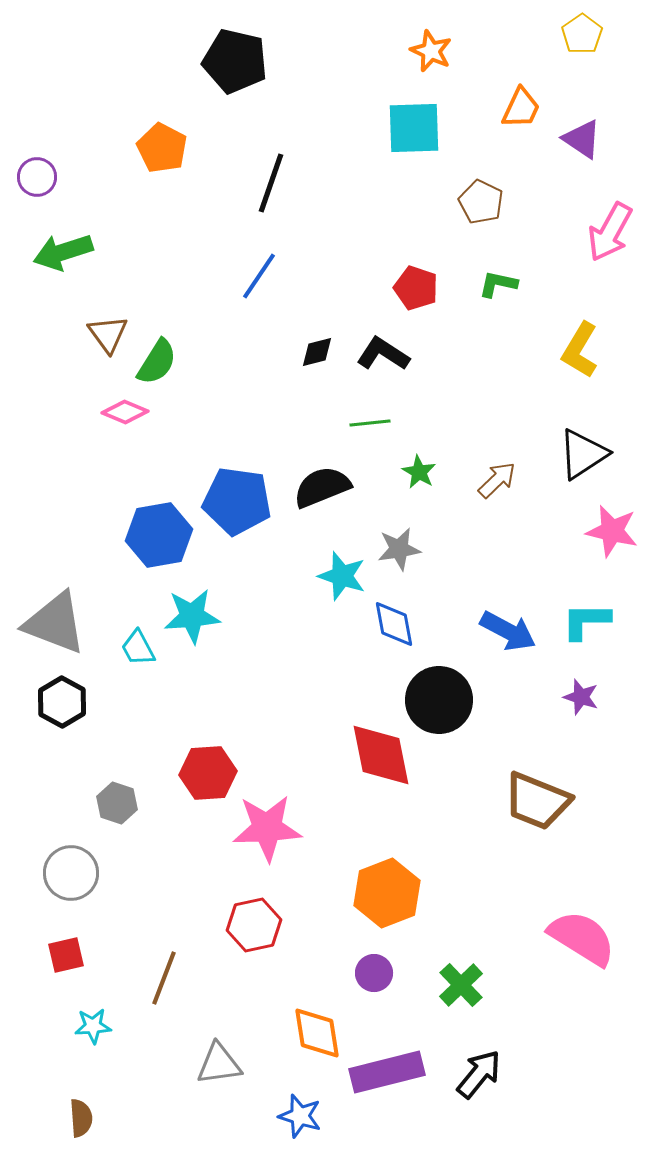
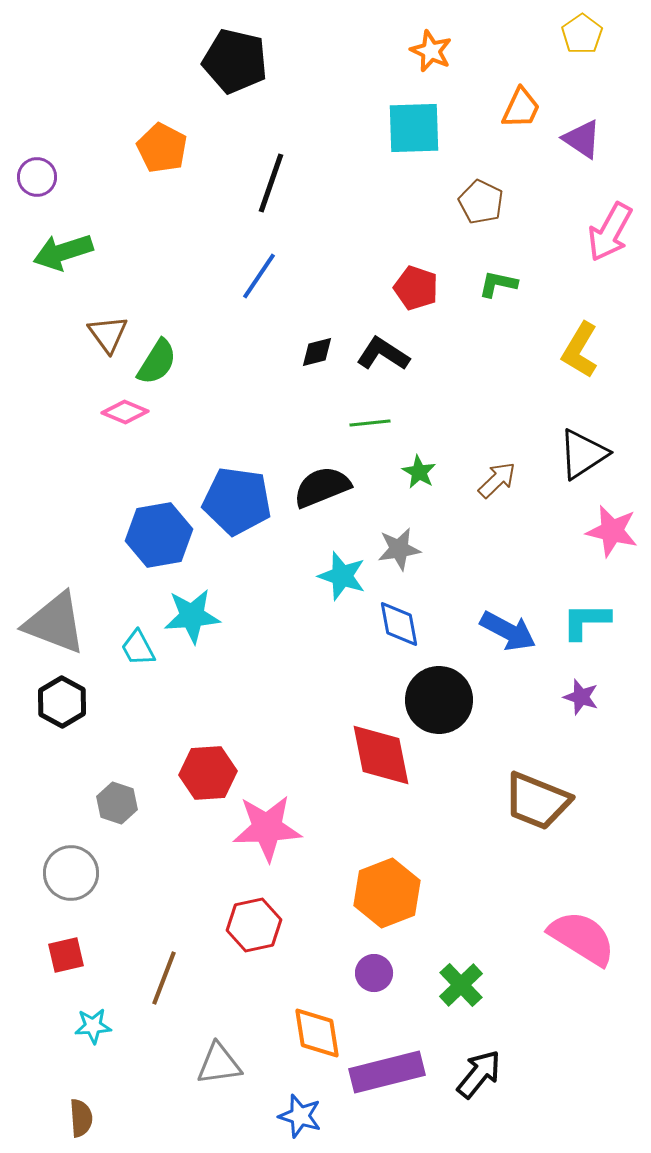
blue diamond at (394, 624): moved 5 px right
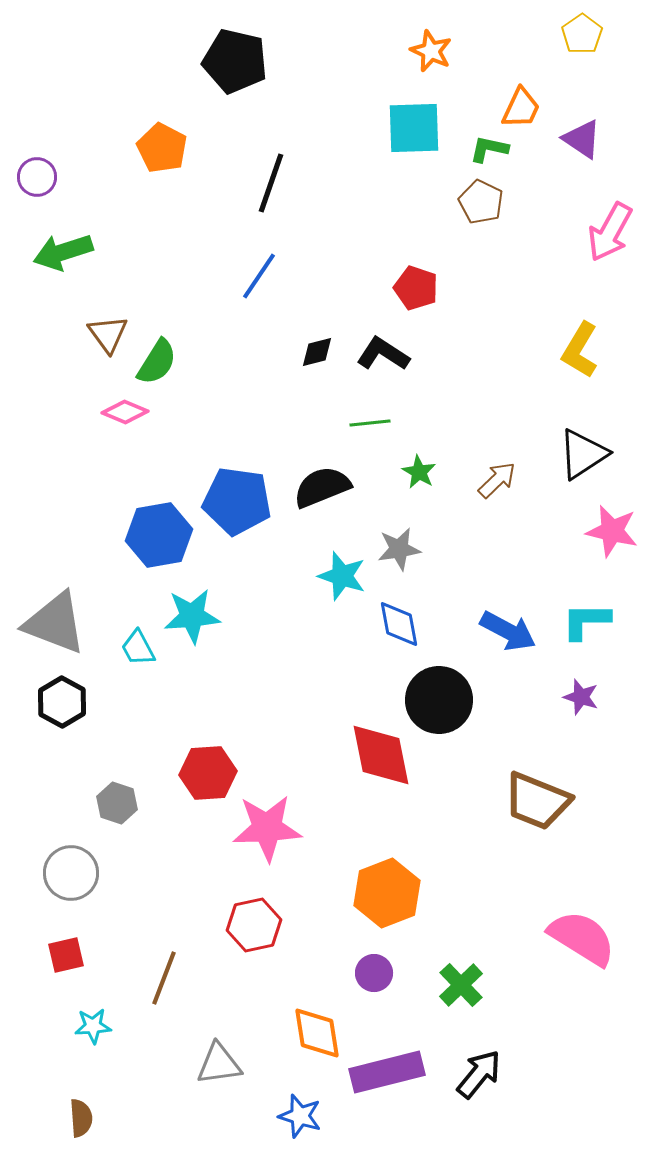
green L-shape at (498, 284): moved 9 px left, 135 px up
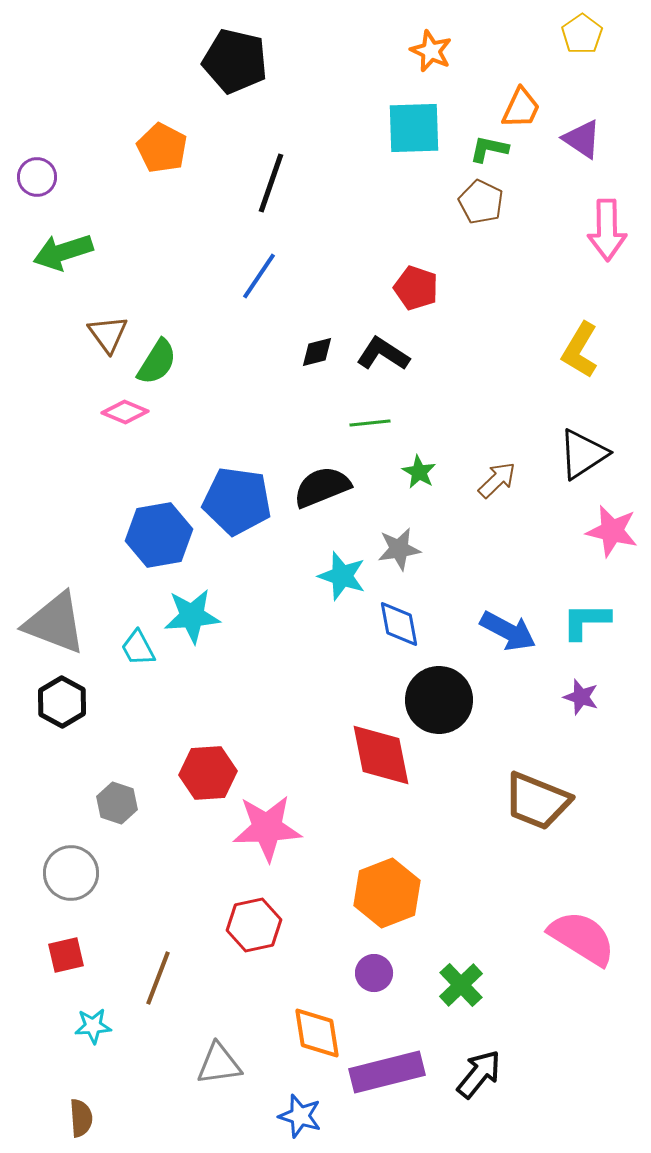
pink arrow at (610, 232): moved 3 px left, 2 px up; rotated 30 degrees counterclockwise
brown line at (164, 978): moved 6 px left
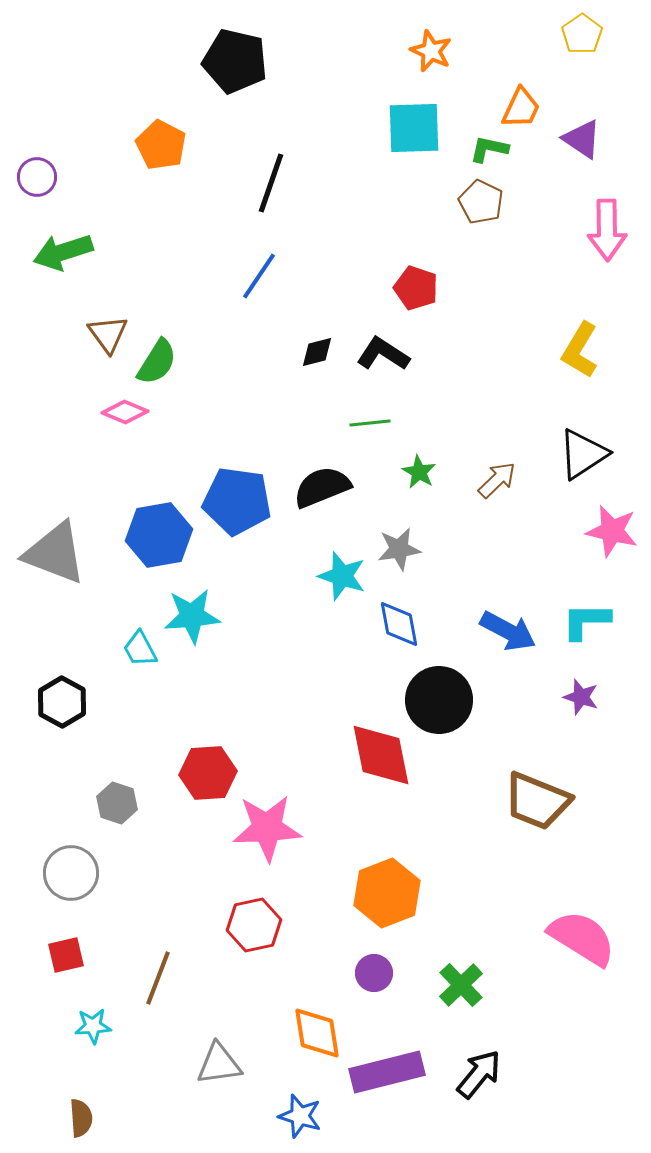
orange pentagon at (162, 148): moved 1 px left, 3 px up
gray triangle at (55, 623): moved 70 px up
cyan trapezoid at (138, 648): moved 2 px right, 1 px down
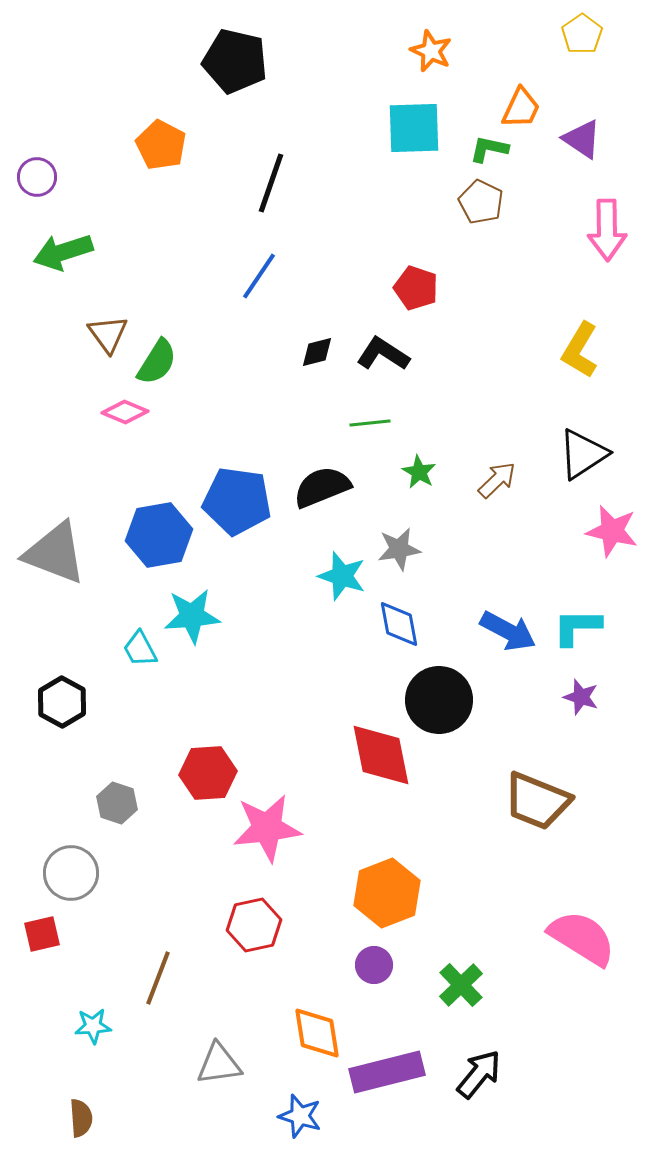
cyan L-shape at (586, 621): moved 9 px left, 6 px down
pink star at (267, 828): rotated 4 degrees counterclockwise
red square at (66, 955): moved 24 px left, 21 px up
purple circle at (374, 973): moved 8 px up
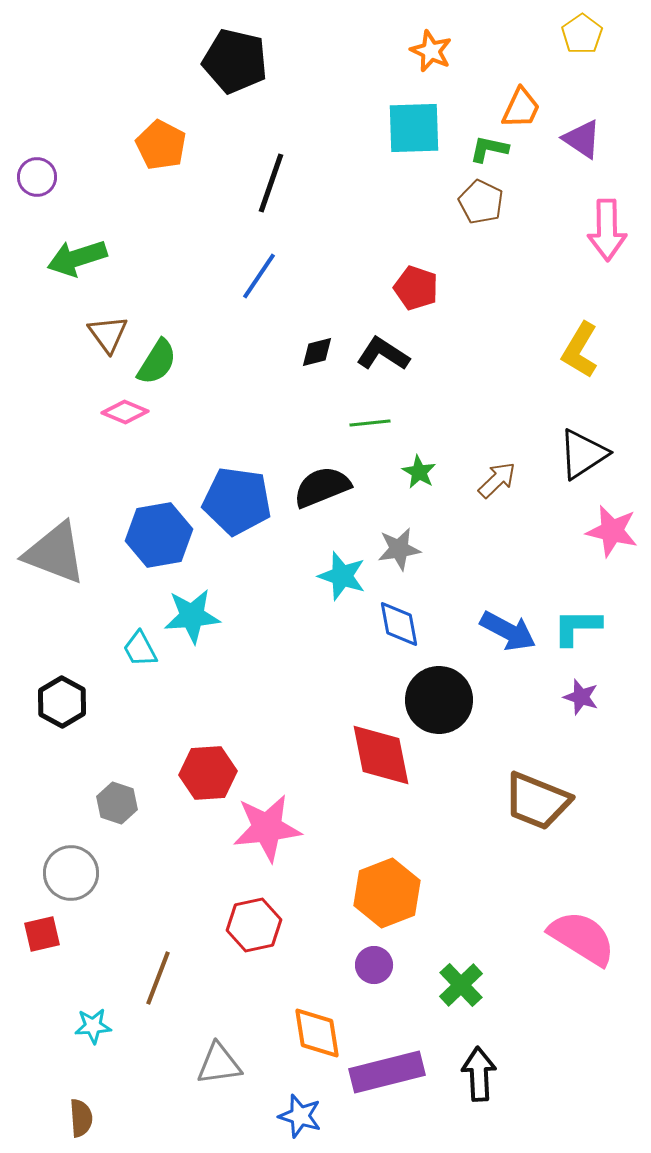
green arrow at (63, 252): moved 14 px right, 6 px down
black arrow at (479, 1074): rotated 42 degrees counterclockwise
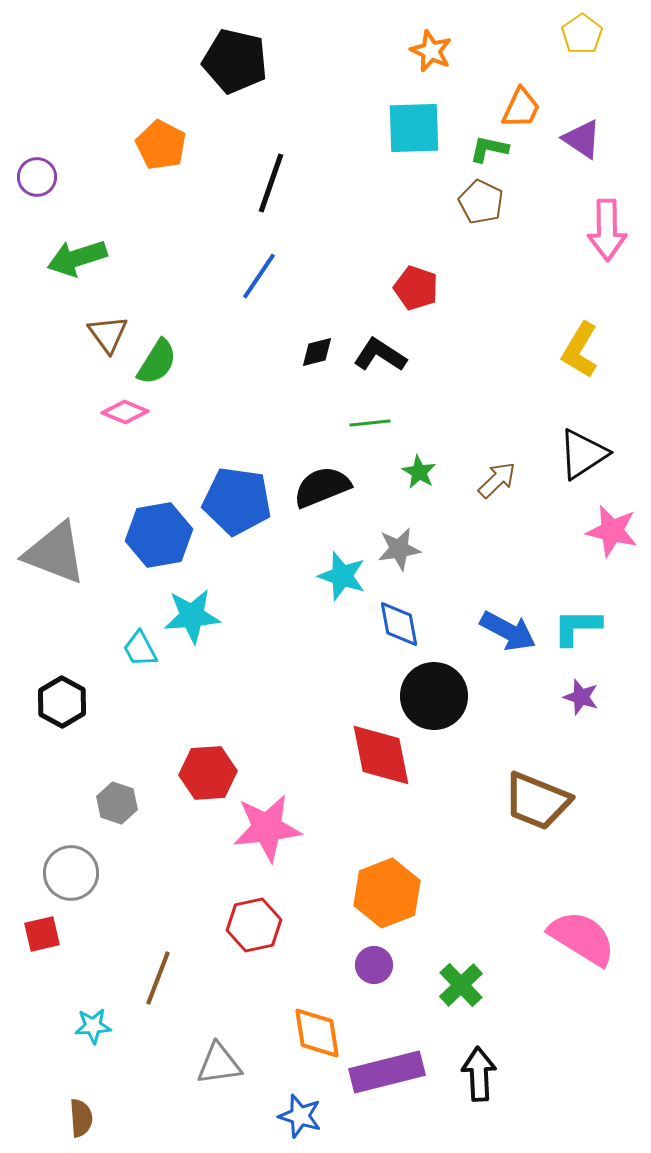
black L-shape at (383, 354): moved 3 px left, 1 px down
black circle at (439, 700): moved 5 px left, 4 px up
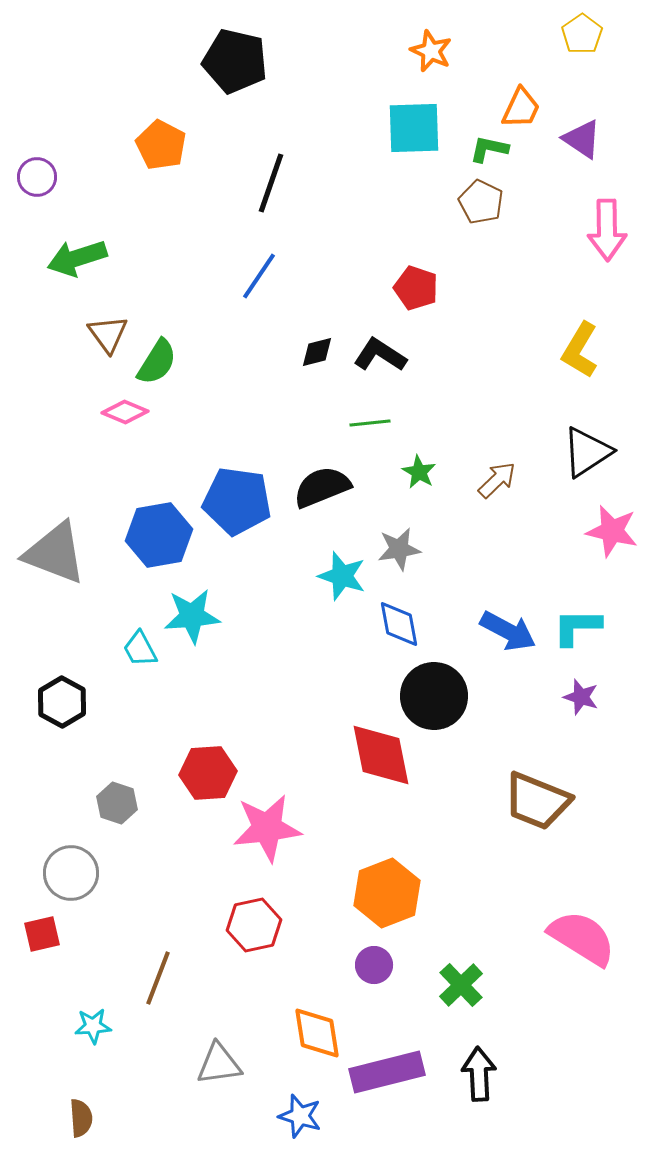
black triangle at (583, 454): moved 4 px right, 2 px up
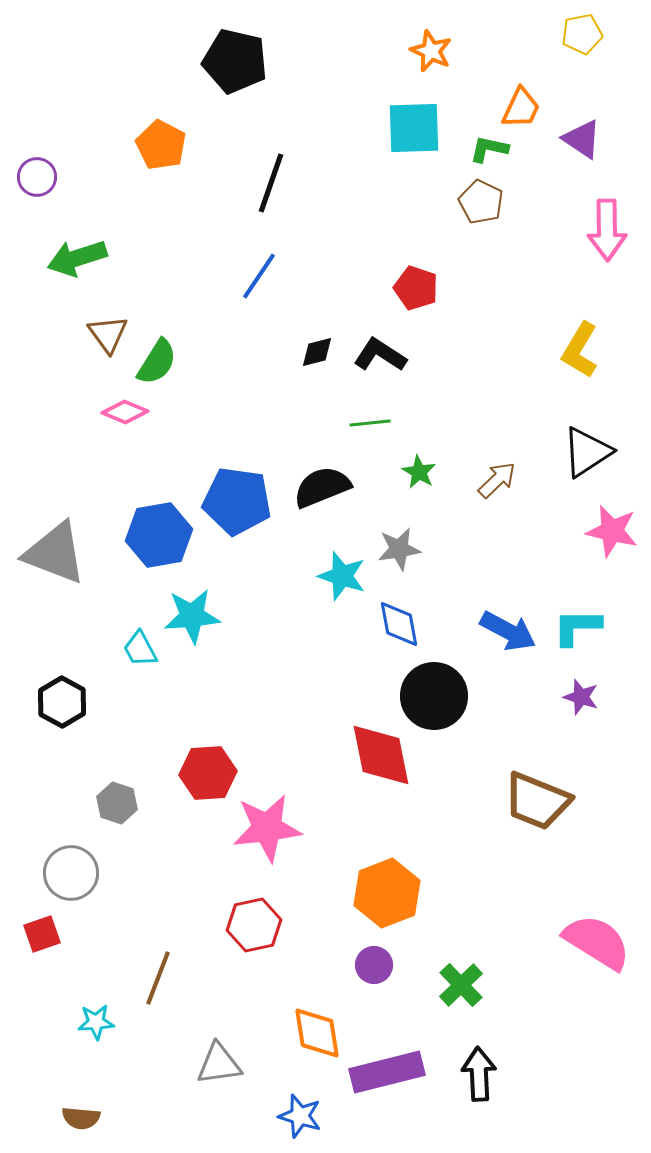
yellow pentagon at (582, 34): rotated 24 degrees clockwise
red square at (42, 934): rotated 6 degrees counterclockwise
pink semicircle at (582, 938): moved 15 px right, 4 px down
cyan star at (93, 1026): moved 3 px right, 4 px up
brown semicircle at (81, 1118): rotated 99 degrees clockwise
